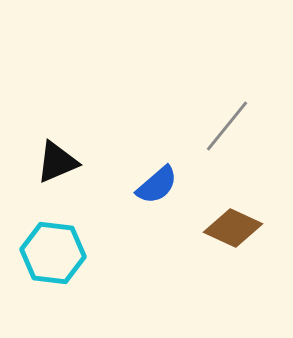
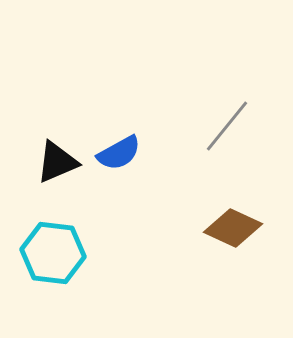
blue semicircle: moved 38 px left, 32 px up; rotated 12 degrees clockwise
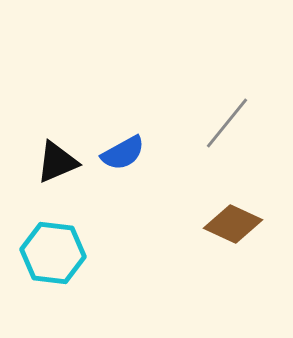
gray line: moved 3 px up
blue semicircle: moved 4 px right
brown diamond: moved 4 px up
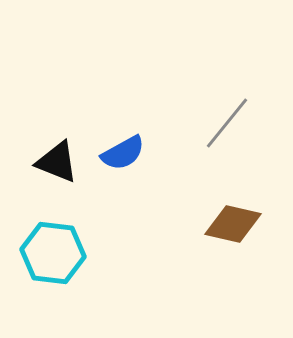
black triangle: rotated 45 degrees clockwise
brown diamond: rotated 12 degrees counterclockwise
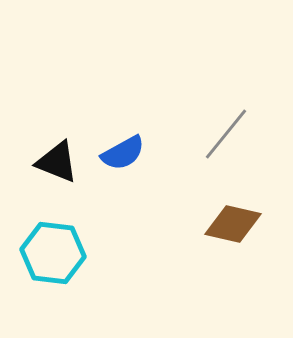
gray line: moved 1 px left, 11 px down
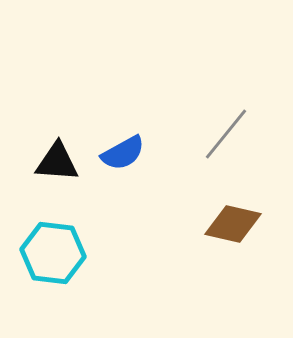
black triangle: rotated 18 degrees counterclockwise
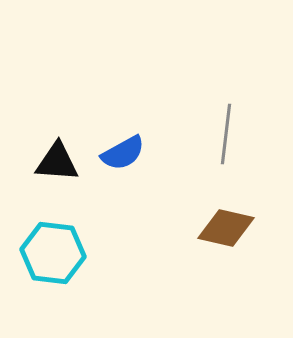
gray line: rotated 32 degrees counterclockwise
brown diamond: moved 7 px left, 4 px down
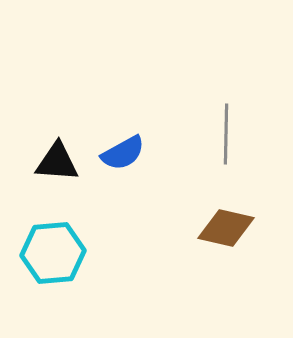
gray line: rotated 6 degrees counterclockwise
cyan hexagon: rotated 12 degrees counterclockwise
